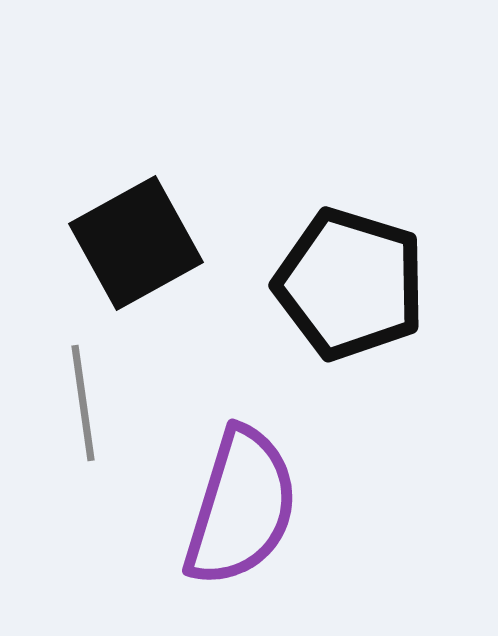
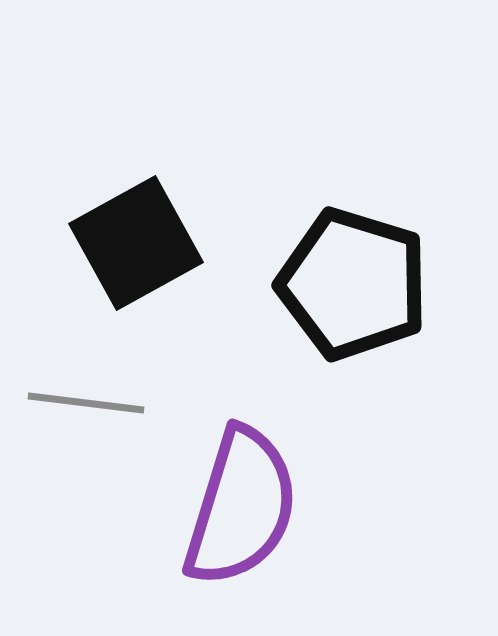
black pentagon: moved 3 px right
gray line: moved 3 px right; rotated 75 degrees counterclockwise
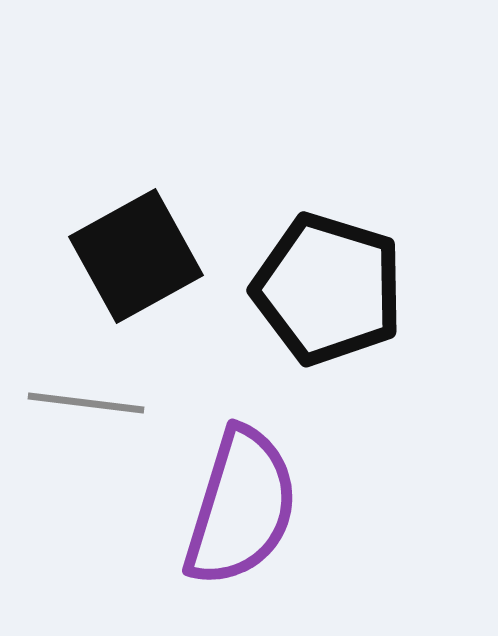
black square: moved 13 px down
black pentagon: moved 25 px left, 5 px down
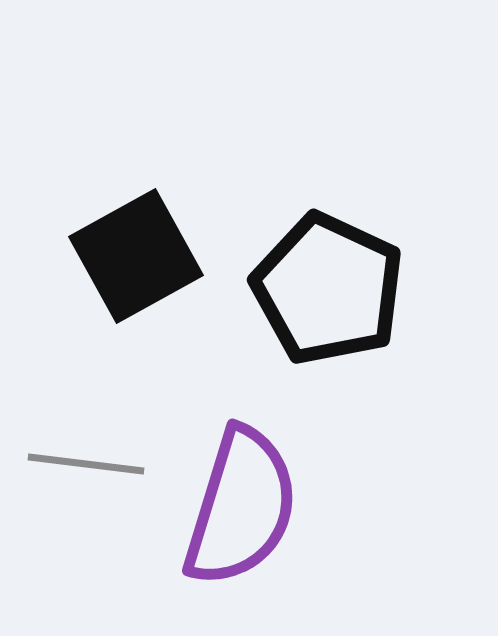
black pentagon: rotated 8 degrees clockwise
gray line: moved 61 px down
